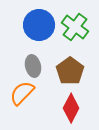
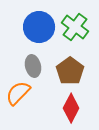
blue circle: moved 2 px down
orange semicircle: moved 4 px left
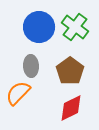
gray ellipse: moved 2 px left; rotated 10 degrees clockwise
red diamond: rotated 36 degrees clockwise
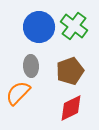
green cross: moved 1 px left, 1 px up
brown pentagon: rotated 16 degrees clockwise
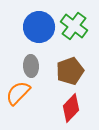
red diamond: rotated 20 degrees counterclockwise
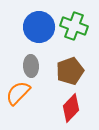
green cross: rotated 16 degrees counterclockwise
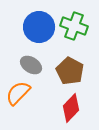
gray ellipse: moved 1 px up; rotated 55 degrees counterclockwise
brown pentagon: rotated 24 degrees counterclockwise
